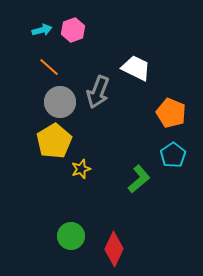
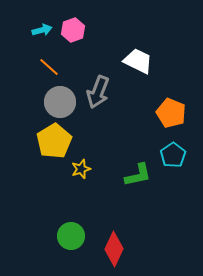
white trapezoid: moved 2 px right, 7 px up
green L-shape: moved 1 px left, 4 px up; rotated 28 degrees clockwise
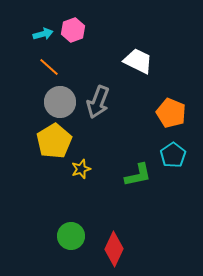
cyan arrow: moved 1 px right, 4 px down
gray arrow: moved 10 px down
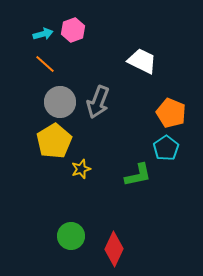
white trapezoid: moved 4 px right
orange line: moved 4 px left, 3 px up
cyan pentagon: moved 7 px left, 7 px up
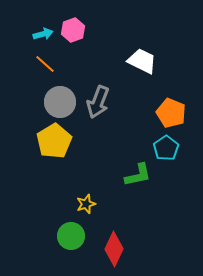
yellow star: moved 5 px right, 35 px down
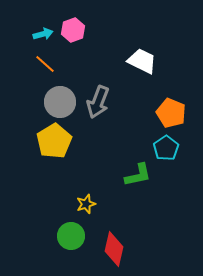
red diamond: rotated 12 degrees counterclockwise
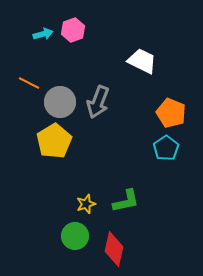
orange line: moved 16 px left, 19 px down; rotated 15 degrees counterclockwise
green L-shape: moved 12 px left, 26 px down
green circle: moved 4 px right
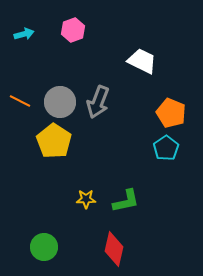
cyan arrow: moved 19 px left
orange line: moved 9 px left, 18 px down
yellow pentagon: rotated 8 degrees counterclockwise
yellow star: moved 5 px up; rotated 18 degrees clockwise
green circle: moved 31 px left, 11 px down
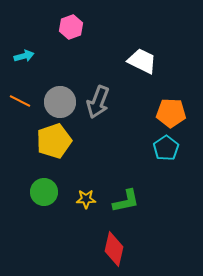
pink hexagon: moved 2 px left, 3 px up
cyan arrow: moved 22 px down
orange pentagon: rotated 20 degrees counterclockwise
yellow pentagon: rotated 20 degrees clockwise
green circle: moved 55 px up
